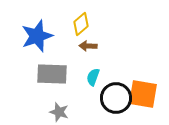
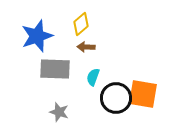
brown arrow: moved 2 px left, 1 px down
gray rectangle: moved 3 px right, 5 px up
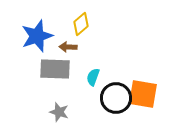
brown arrow: moved 18 px left
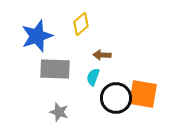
brown arrow: moved 34 px right, 8 px down
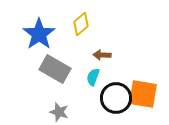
blue star: moved 2 px right, 2 px up; rotated 16 degrees counterclockwise
gray rectangle: rotated 28 degrees clockwise
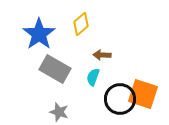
orange square: rotated 8 degrees clockwise
black circle: moved 4 px right, 1 px down
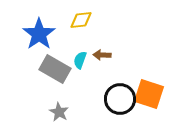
yellow diamond: moved 4 px up; rotated 35 degrees clockwise
cyan semicircle: moved 13 px left, 17 px up
orange square: moved 6 px right
gray star: rotated 12 degrees clockwise
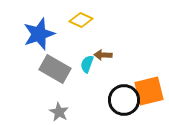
yellow diamond: rotated 30 degrees clockwise
blue star: rotated 16 degrees clockwise
brown arrow: moved 1 px right
cyan semicircle: moved 7 px right, 4 px down
orange square: moved 3 px up; rotated 32 degrees counterclockwise
black circle: moved 4 px right, 1 px down
